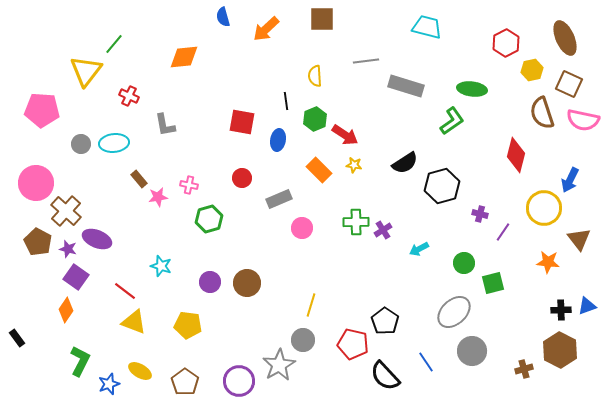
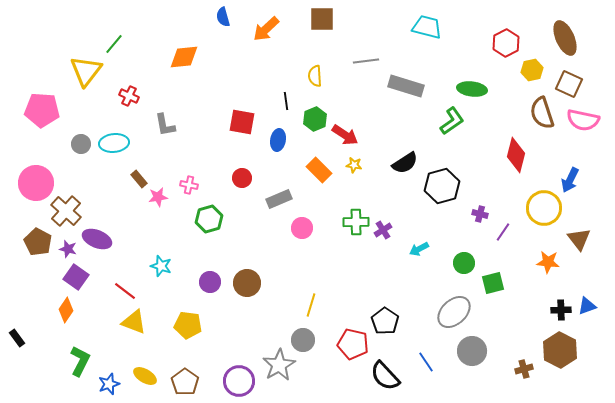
yellow ellipse at (140, 371): moved 5 px right, 5 px down
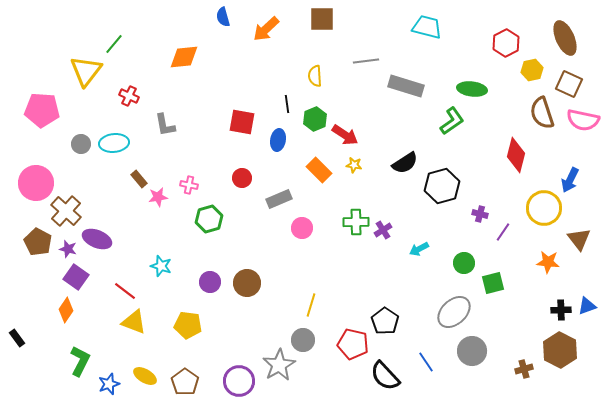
black line at (286, 101): moved 1 px right, 3 px down
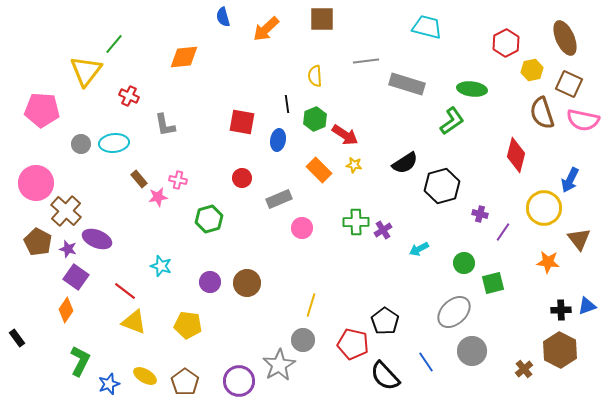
gray rectangle at (406, 86): moved 1 px right, 2 px up
pink cross at (189, 185): moved 11 px left, 5 px up
brown cross at (524, 369): rotated 24 degrees counterclockwise
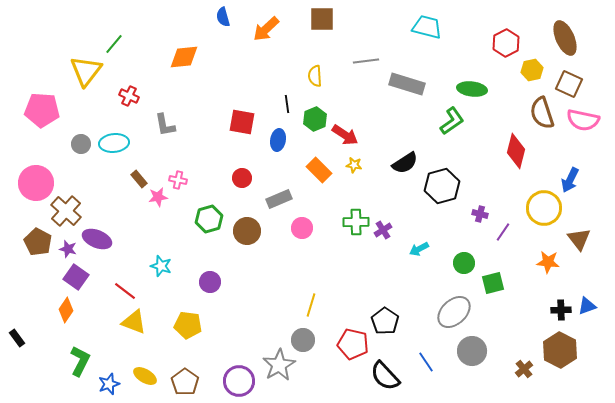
red diamond at (516, 155): moved 4 px up
brown circle at (247, 283): moved 52 px up
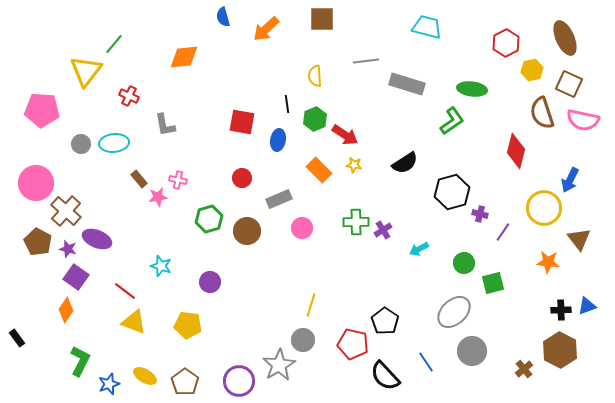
black hexagon at (442, 186): moved 10 px right, 6 px down
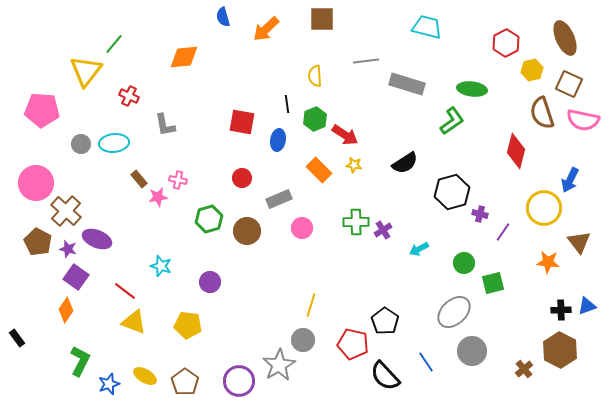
brown triangle at (579, 239): moved 3 px down
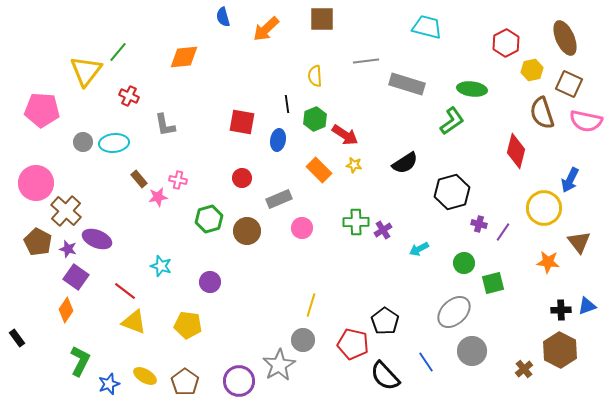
green line at (114, 44): moved 4 px right, 8 px down
pink semicircle at (583, 120): moved 3 px right, 1 px down
gray circle at (81, 144): moved 2 px right, 2 px up
purple cross at (480, 214): moved 1 px left, 10 px down
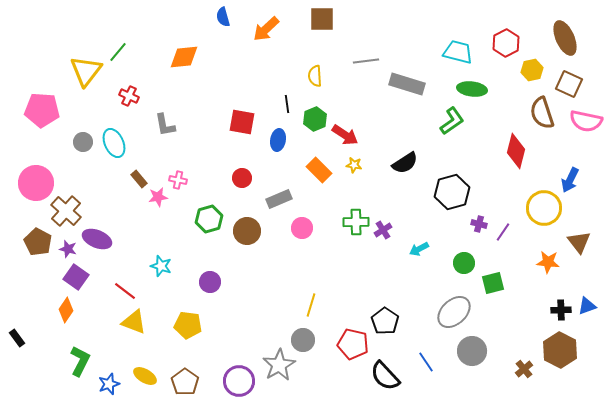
cyan trapezoid at (427, 27): moved 31 px right, 25 px down
cyan ellipse at (114, 143): rotated 72 degrees clockwise
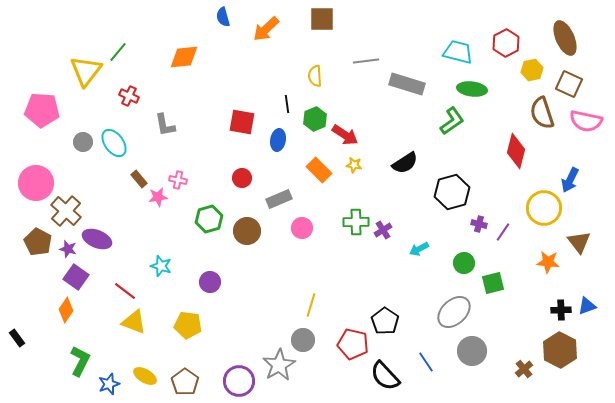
cyan ellipse at (114, 143): rotated 12 degrees counterclockwise
